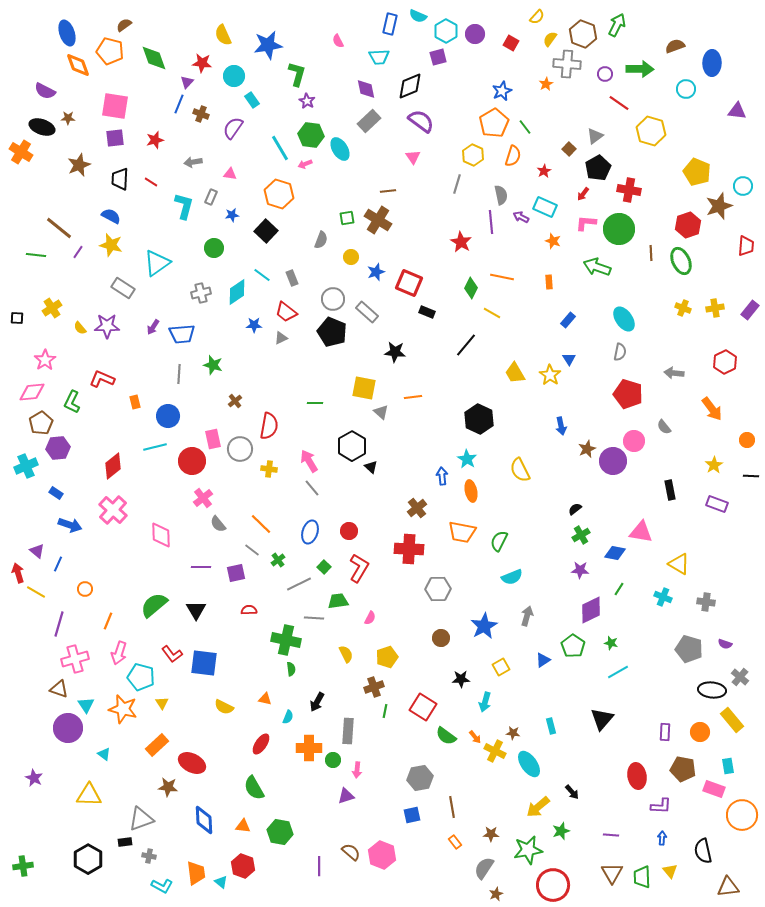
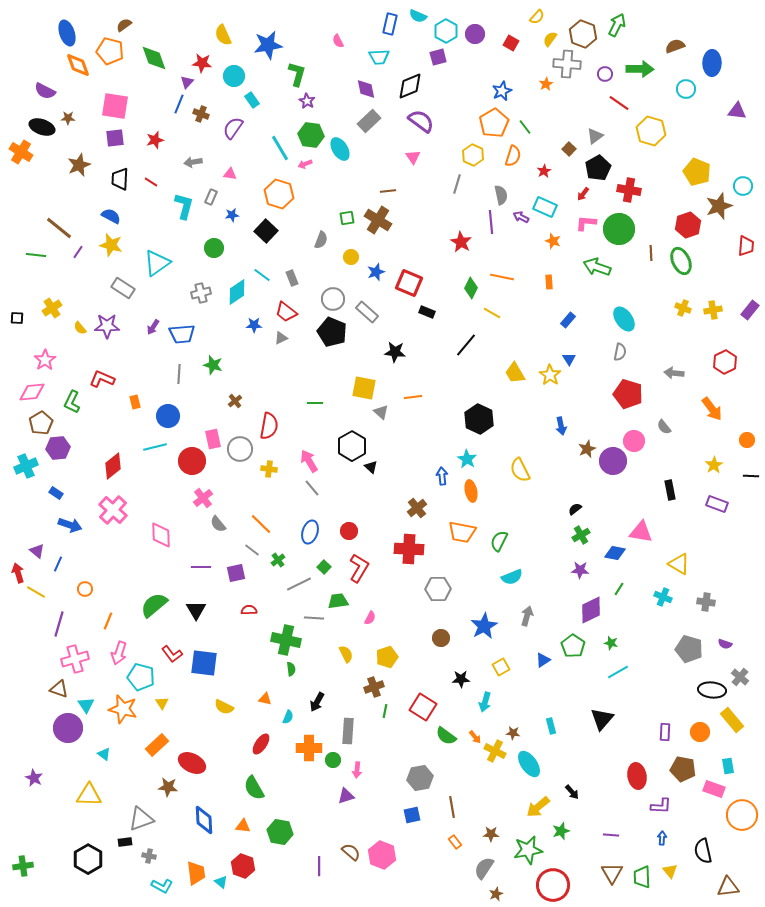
yellow cross at (715, 308): moved 2 px left, 2 px down
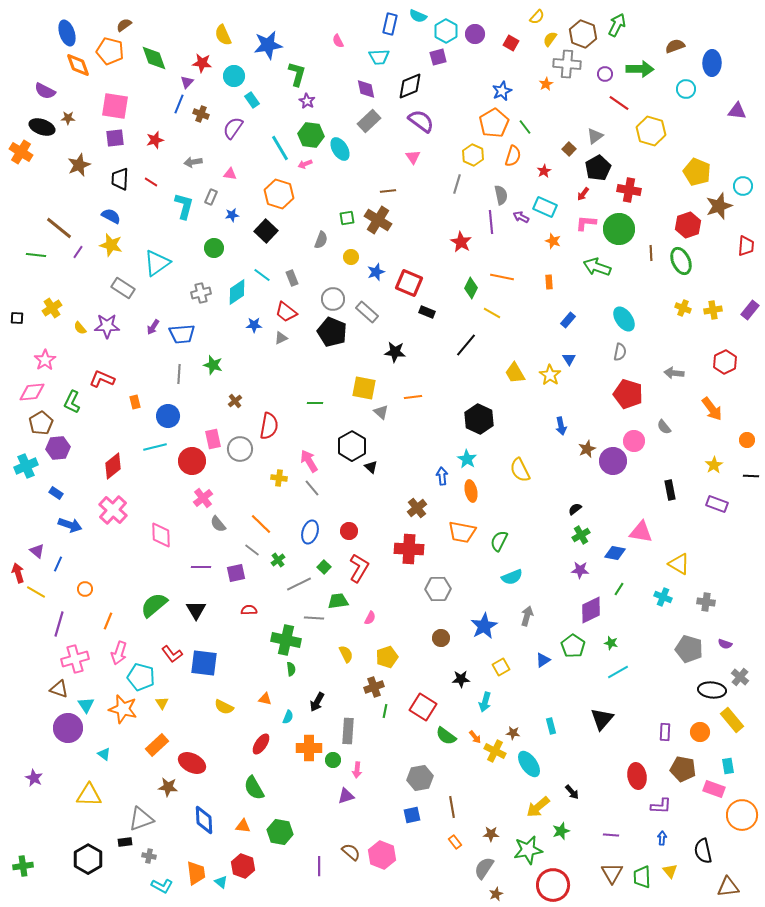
yellow cross at (269, 469): moved 10 px right, 9 px down
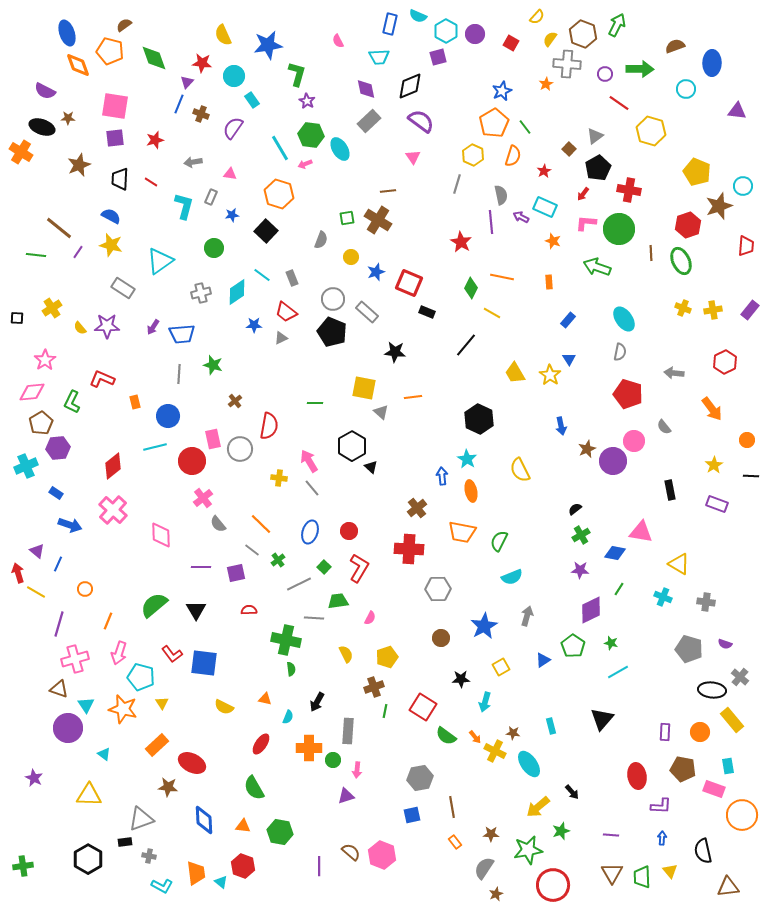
cyan triangle at (157, 263): moved 3 px right, 2 px up
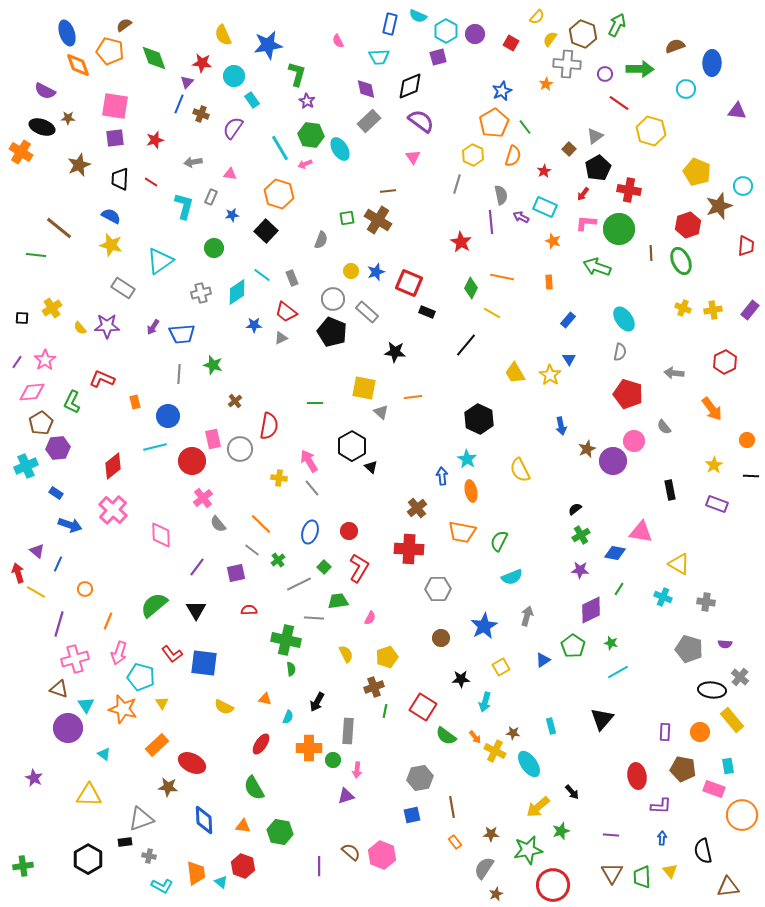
purple line at (78, 252): moved 61 px left, 110 px down
yellow circle at (351, 257): moved 14 px down
black square at (17, 318): moved 5 px right
purple line at (201, 567): moved 4 px left; rotated 54 degrees counterclockwise
purple semicircle at (725, 644): rotated 16 degrees counterclockwise
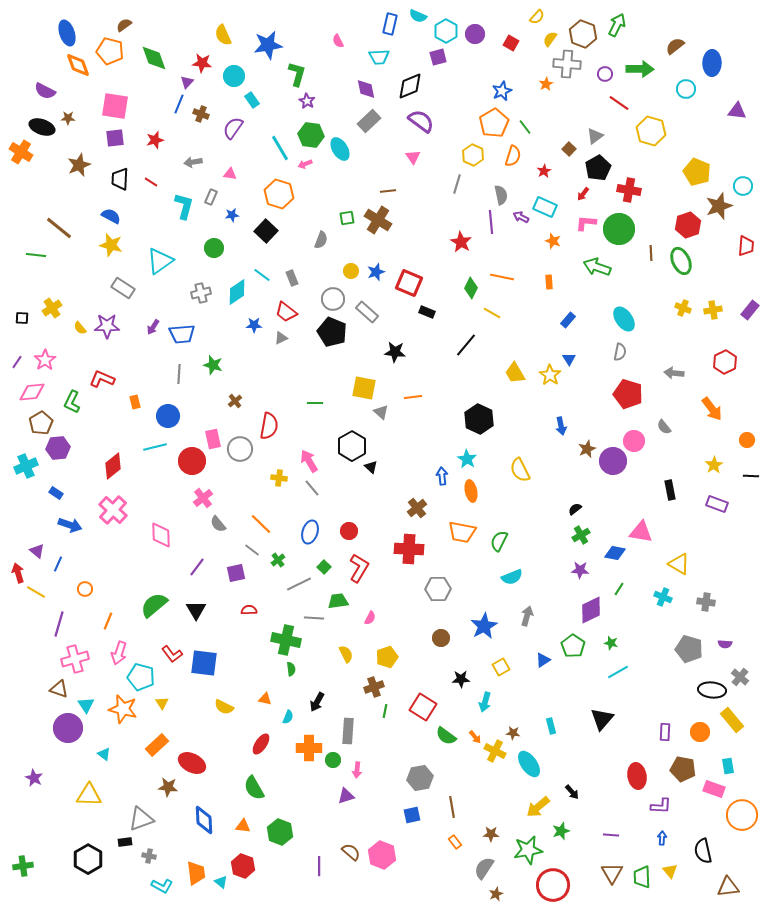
brown semicircle at (675, 46): rotated 18 degrees counterclockwise
green hexagon at (280, 832): rotated 10 degrees clockwise
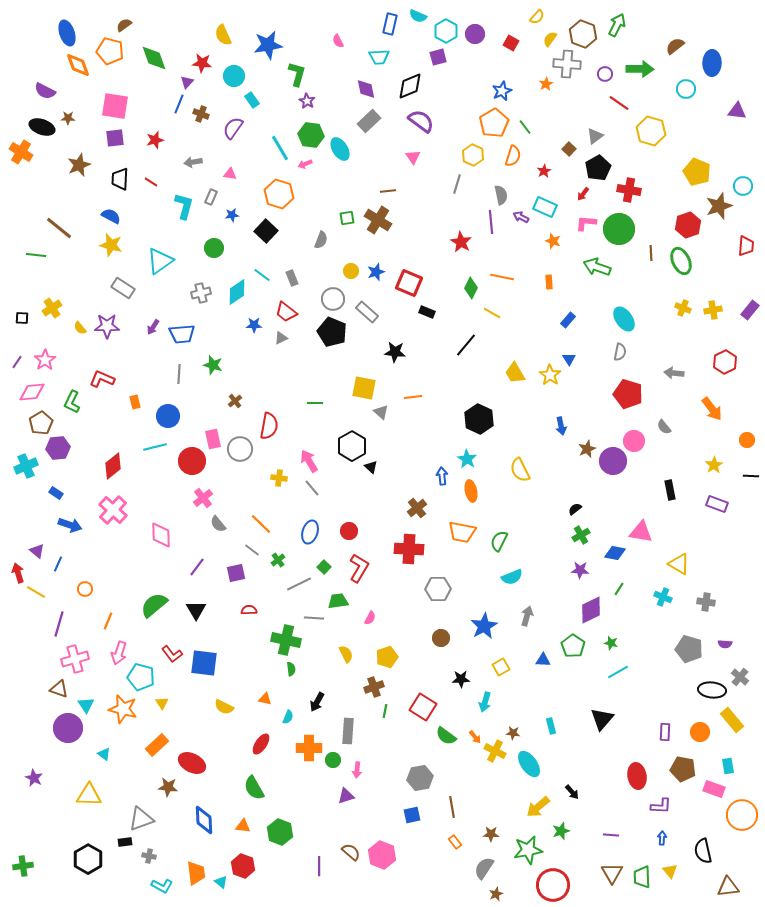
blue triangle at (543, 660): rotated 35 degrees clockwise
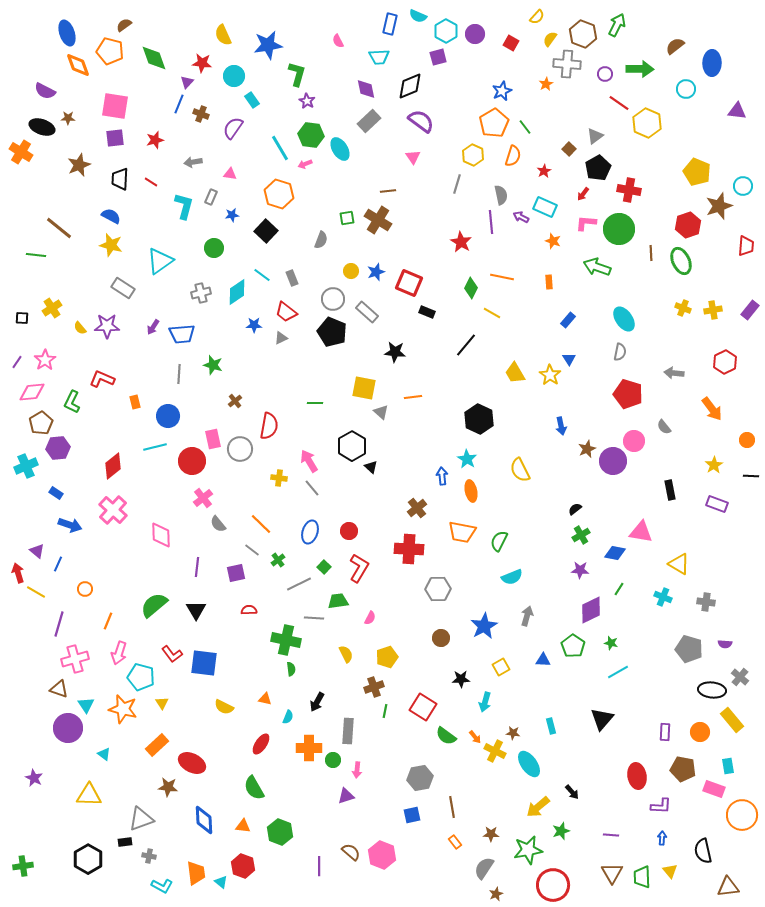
yellow hexagon at (651, 131): moved 4 px left, 8 px up; rotated 8 degrees clockwise
purple line at (197, 567): rotated 30 degrees counterclockwise
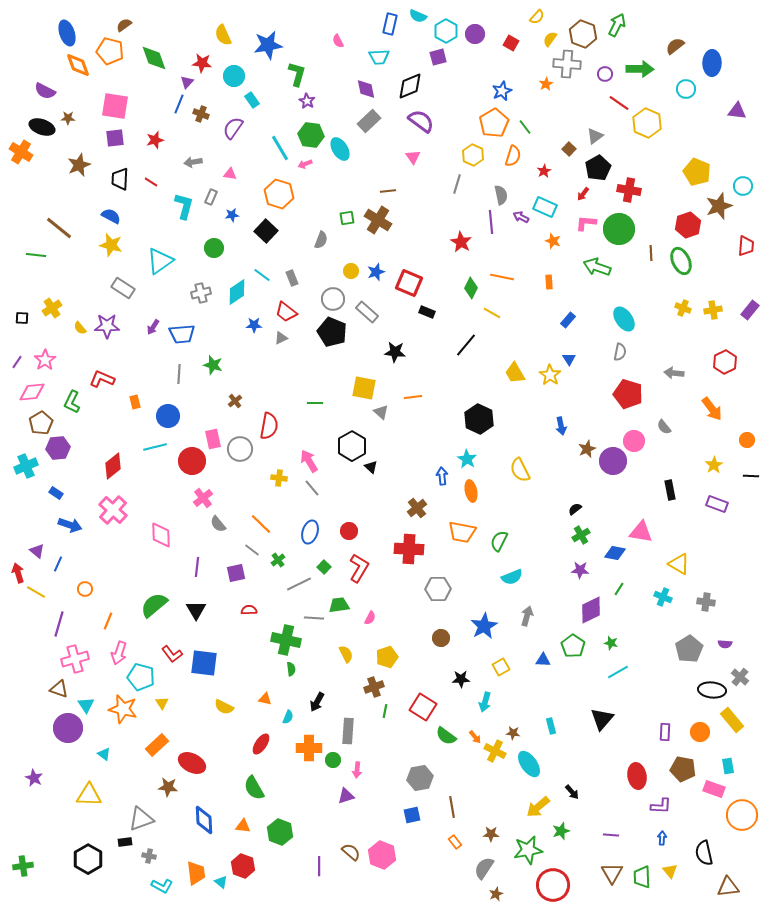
green trapezoid at (338, 601): moved 1 px right, 4 px down
gray pentagon at (689, 649): rotated 24 degrees clockwise
black semicircle at (703, 851): moved 1 px right, 2 px down
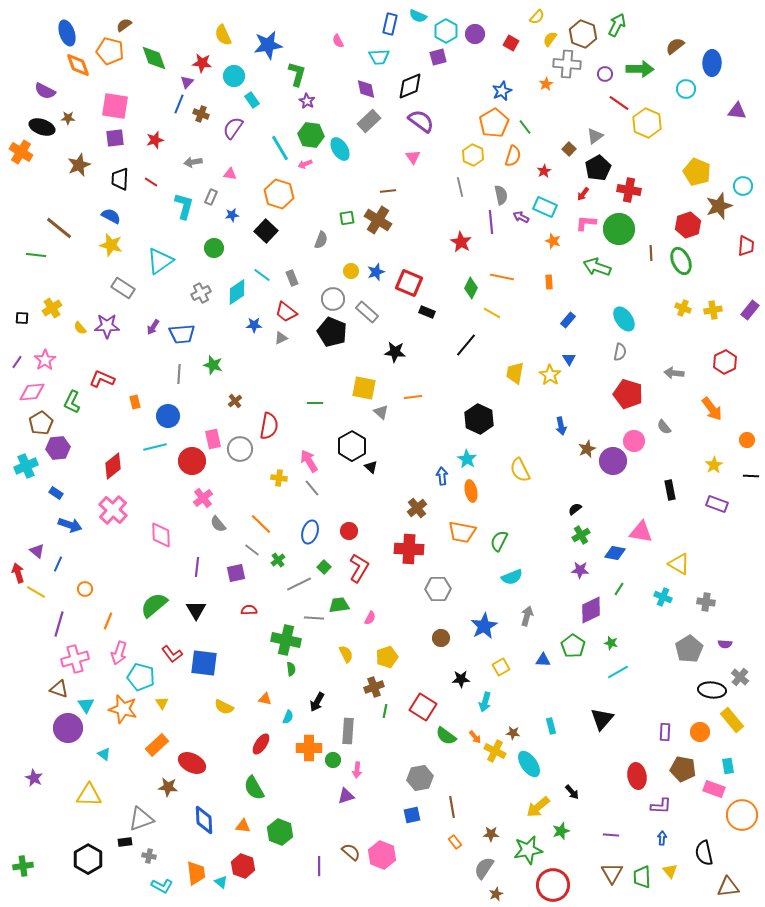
gray line at (457, 184): moved 3 px right, 3 px down; rotated 30 degrees counterclockwise
gray cross at (201, 293): rotated 12 degrees counterclockwise
yellow trapezoid at (515, 373): rotated 40 degrees clockwise
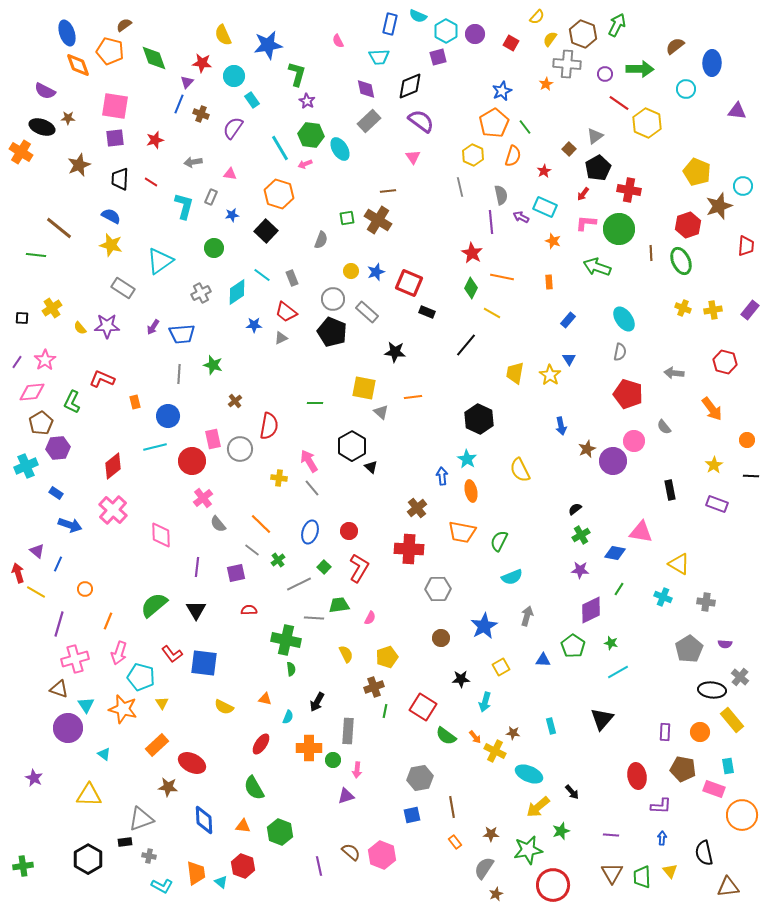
red star at (461, 242): moved 11 px right, 11 px down
red hexagon at (725, 362): rotated 20 degrees counterclockwise
cyan ellipse at (529, 764): moved 10 px down; rotated 32 degrees counterclockwise
purple line at (319, 866): rotated 12 degrees counterclockwise
